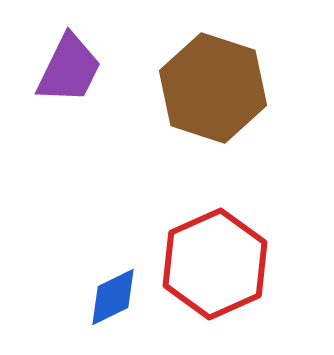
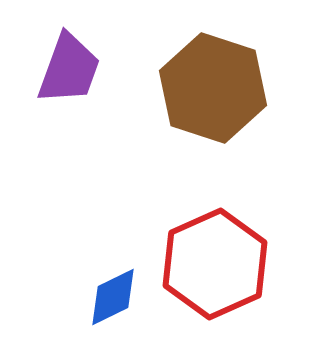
purple trapezoid: rotated 6 degrees counterclockwise
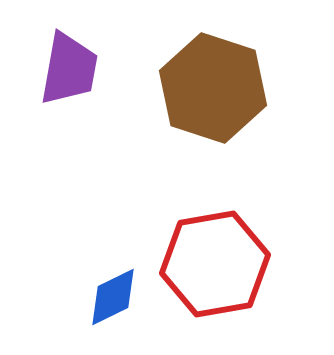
purple trapezoid: rotated 10 degrees counterclockwise
red hexagon: rotated 14 degrees clockwise
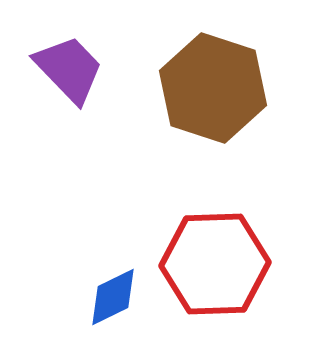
purple trapezoid: rotated 54 degrees counterclockwise
red hexagon: rotated 8 degrees clockwise
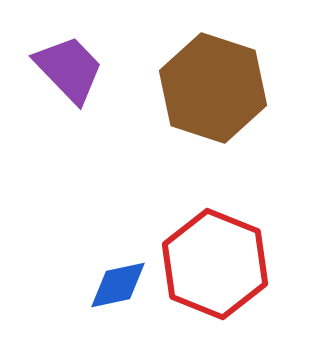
red hexagon: rotated 24 degrees clockwise
blue diamond: moved 5 px right, 12 px up; rotated 14 degrees clockwise
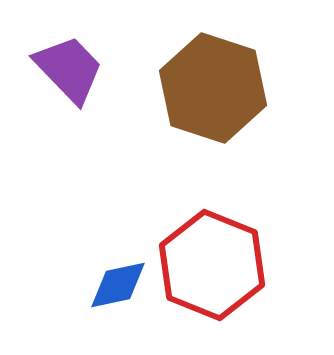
red hexagon: moved 3 px left, 1 px down
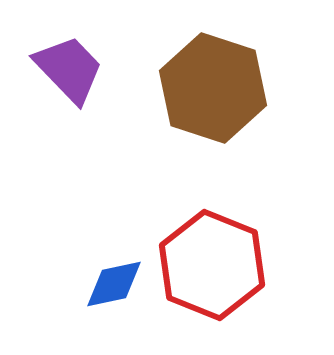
blue diamond: moved 4 px left, 1 px up
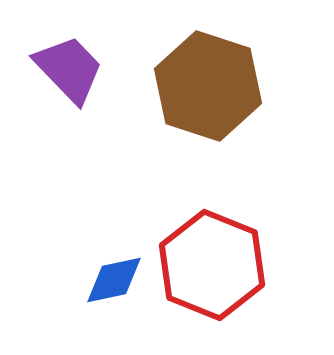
brown hexagon: moved 5 px left, 2 px up
blue diamond: moved 4 px up
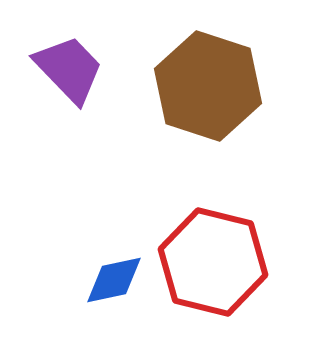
red hexagon: moved 1 px right, 3 px up; rotated 8 degrees counterclockwise
